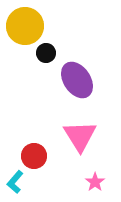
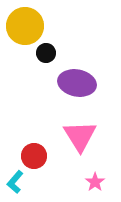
purple ellipse: moved 3 px down; rotated 45 degrees counterclockwise
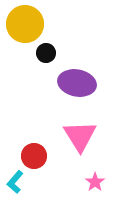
yellow circle: moved 2 px up
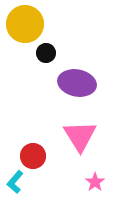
red circle: moved 1 px left
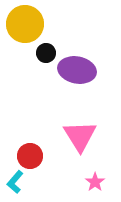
purple ellipse: moved 13 px up
red circle: moved 3 px left
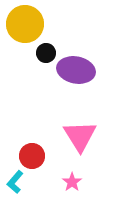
purple ellipse: moved 1 px left
red circle: moved 2 px right
pink star: moved 23 px left
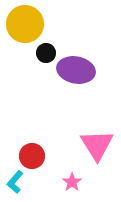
pink triangle: moved 17 px right, 9 px down
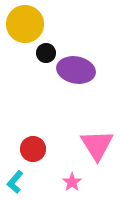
red circle: moved 1 px right, 7 px up
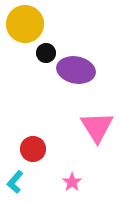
pink triangle: moved 18 px up
